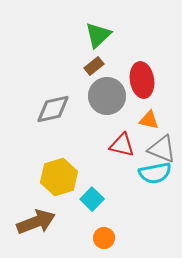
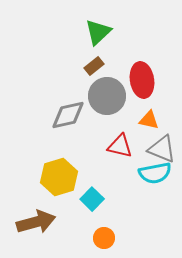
green triangle: moved 3 px up
gray diamond: moved 15 px right, 6 px down
red triangle: moved 2 px left, 1 px down
brown arrow: rotated 6 degrees clockwise
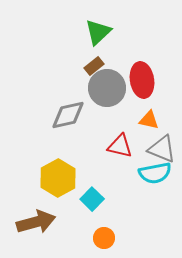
gray circle: moved 8 px up
yellow hexagon: moved 1 px left, 1 px down; rotated 12 degrees counterclockwise
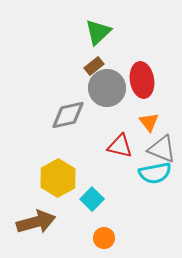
orange triangle: moved 2 px down; rotated 40 degrees clockwise
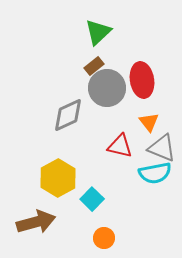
gray diamond: rotated 12 degrees counterclockwise
gray triangle: moved 1 px up
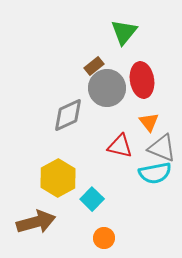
green triangle: moved 26 px right; rotated 8 degrees counterclockwise
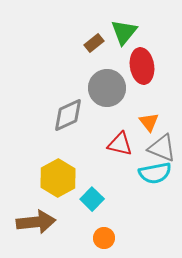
brown rectangle: moved 23 px up
red ellipse: moved 14 px up
red triangle: moved 2 px up
brown arrow: rotated 9 degrees clockwise
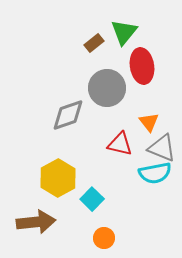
gray diamond: rotated 6 degrees clockwise
